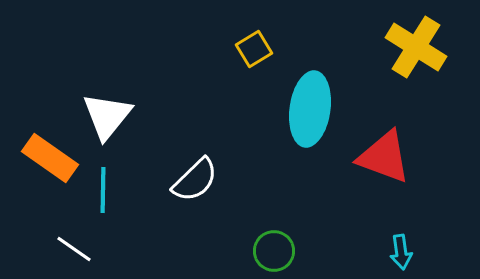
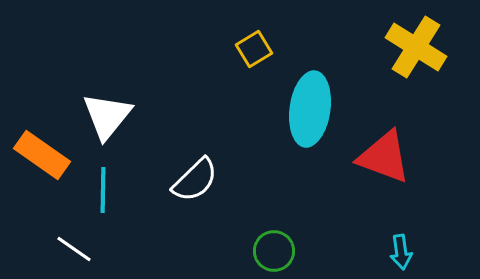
orange rectangle: moved 8 px left, 3 px up
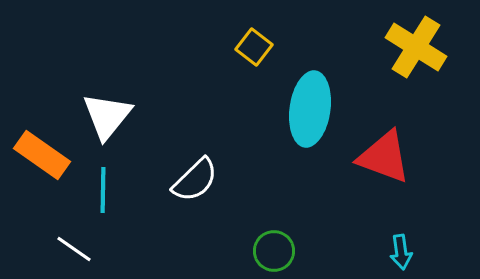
yellow square: moved 2 px up; rotated 21 degrees counterclockwise
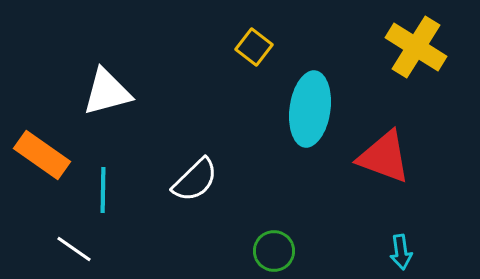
white triangle: moved 24 px up; rotated 36 degrees clockwise
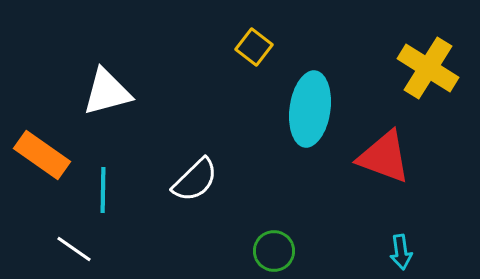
yellow cross: moved 12 px right, 21 px down
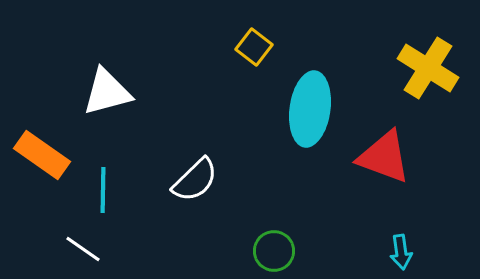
white line: moved 9 px right
